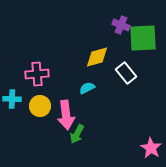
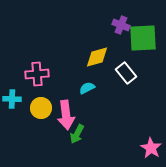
yellow circle: moved 1 px right, 2 px down
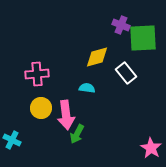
cyan semicircle: rotated 35 degrees clockwise
cyan cross: moved 41 px down; rotated 24 degrees clockwise
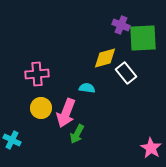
yellow diamond: moved 8 px right, 1 px down
pink arrow: moved 2 px up; rotated 28 degrees clockwise
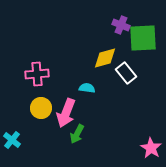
cyan cross: rotated 12 degrees clockwise
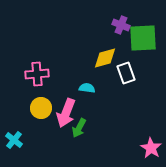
white rectangle: rotated 20 degrees clockwise
green arrow: moved 2 px right, 6 px up
cyan cross: moved 2 px right
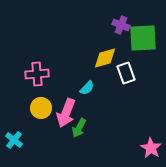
cyan semicircle: rotated 126 degrees clockwise
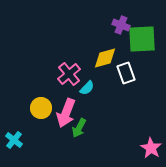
green square: moved 1 px left, 1 px down
pink cross: moved 32 px right; rotated 35 degrees counterclockwise
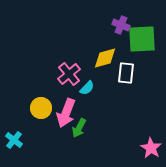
white rectangle: rotated 25 degrees clockwise
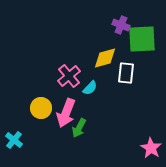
pink cross: moved 2 px down
cyan semicircle: moved 3 px right
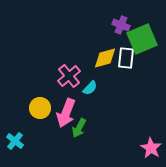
green square: rotated 20 degrees counterclockwise
white rectangle: moved 15 px up
yellow circle: moved 1 px left
cyan cross: moved 1 px right, 1 px down
